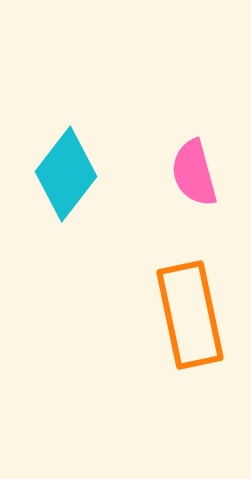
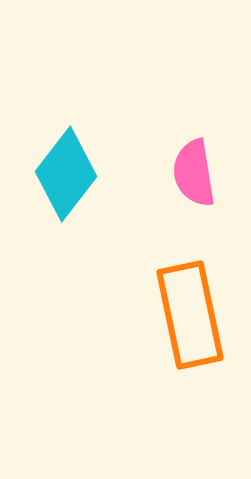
pink semicircle: rotated 6 degrees clockwise
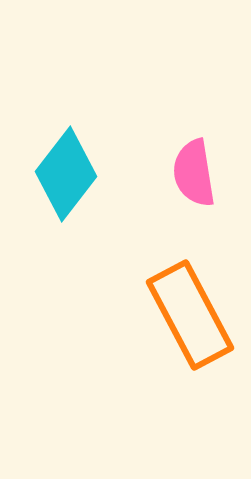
orange rectangle: rotated 16 degrees counterclockwise
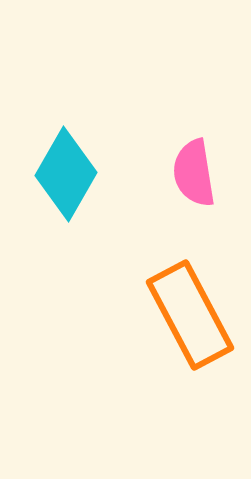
cyan diamond: rotated 8 degrees counterclockwise
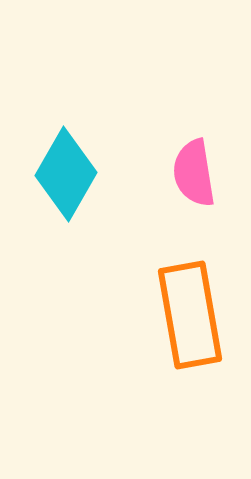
orange rectangle: rotated 18 degrees clockwise
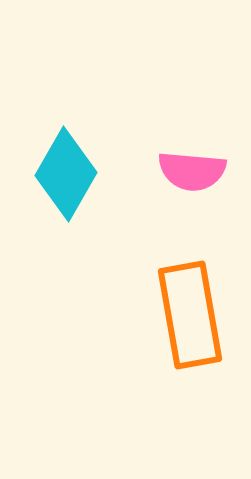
pink semicircle: moved 2 px left, 2 px up; rotated 76 degrees counterclockwise
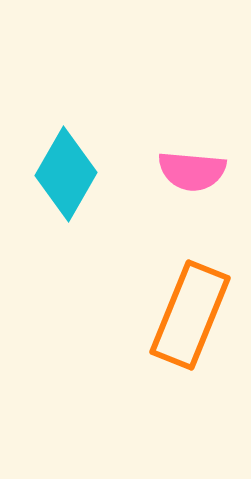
orange rectangle: rotated 32 degrees clockwise
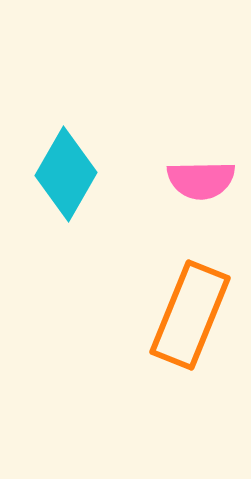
pink semicircle: moved 9 px right, 9 px down; rotated 6 degrees counterclockwise
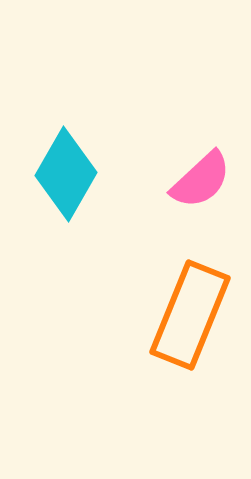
pink semicircle: rotated 42 degrees counterclockwise
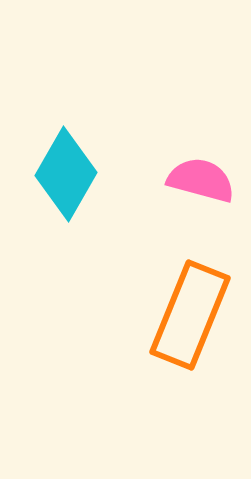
pink semicircle: rotated 122 degrees counterclockwise
